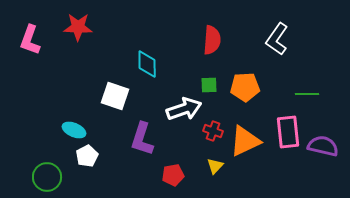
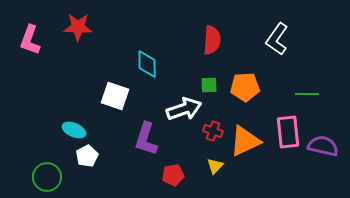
purple L-shape: moved 4 px right
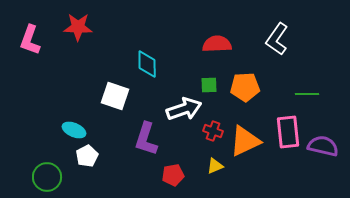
red semicircle: moved 5 px right, 4 px down; rotated 96 degrees counterclockwise
yellow triangle: rotated 24 degrees clockwise
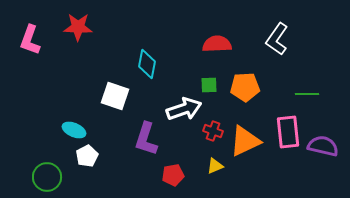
cyan diamond: rotated 12 degrees clockwise
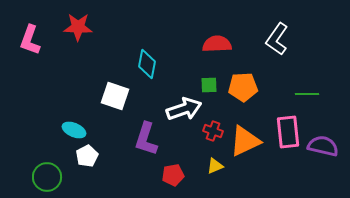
orange pentagon: moved 2 px left
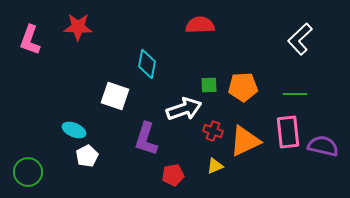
white L-shape: moved 23 px right; rotated 12 degrees clockwise
red semicircle: moved 17 px left, 19 px up
green line: moved 12 px left
green circle: moved 19 px left, 5 px up
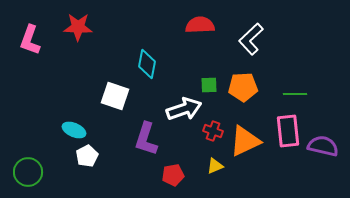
white L-shape: moved 49 px left
pink rectangle: moved 1 px up
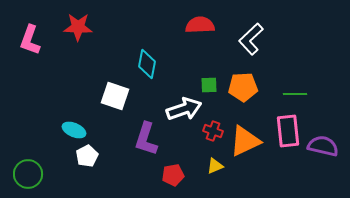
green circle: moved 2 px down
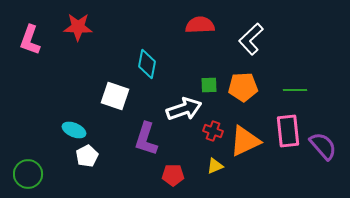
green line: moved 4 px up
purple semicircle: rotated 36 degrees clockwise
red pentagon: rotated 10 degrees clockwise
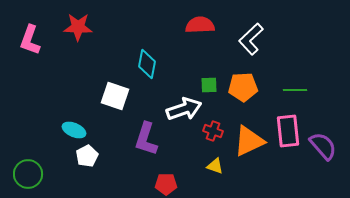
orange triangle: moved 4 px right
yellow triangle: rotated 42 degrees clockwise
red pentagon: moved 7 px left, 9 px down
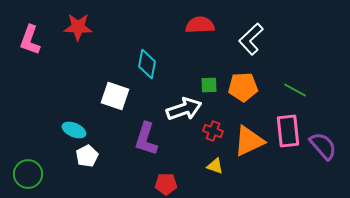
green line: rotated 30 degrees clockwise
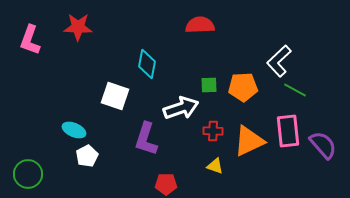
white L-shape: moved 28 px right, 22 px down
white arrow: moved 3 px left, 1 px up
red cross: rotated 18 degrees counterclockwise
purple semicircle: moved 1 px up
